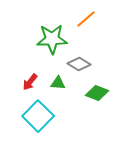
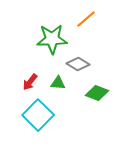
gray diamond: moved 1 px left
cyan square: moved 1 px up
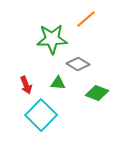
red arrow: moved 4 px left, 3 px down; rotated 60 degrees counterclockwise
cyan square: moved 3 px right
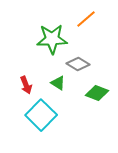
green triangle: rotated 28 degrees clockwise
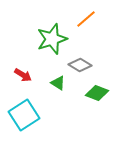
green star: rotated 16 degrees counterclockwise
gray diamond: moved 2 px right, 1 px down
red arrow: moved 3 px left, 10 px up; rotated 36 degrees counterclockwise
cyan square: moved 17 px left; rotated 12 degrees clockwise
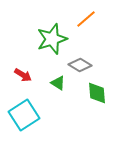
green diamond: rotated 65 degrees clockwise
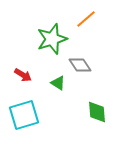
gray diamond: rotated 25 degrees clockwise
green diamond: moved 19 px down
cyan square: rotated 16 degrees clockwise
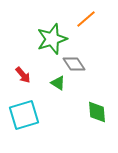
gray diamond: moved 6 px left, 1 px up
red arrow: rotated 18 degrees clockwise
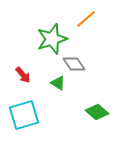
green diamond: rotated 45 degrees counterclockwise
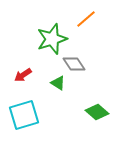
red arrow: rotated 96 degrees clockwise
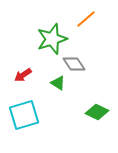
green diamond: rotated 15 degrees counterclockwise
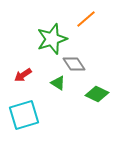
green diamond: moved 18 px up
